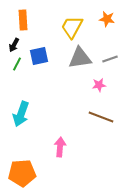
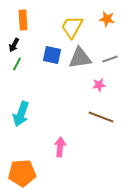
blue square: moved 13 px right, 1 px up; rotated 24 degrees clockwise
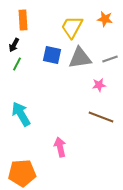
orange star: moved 2 px left
cyan arrow: rotated 130 degrees clockwise
pink arrow: rotated 18 degrees counterclockwise
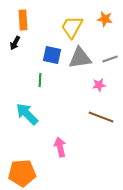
black arrow: moved 1 px right, 2 px up
green line: moved 23 px right, 16 px down; rotated 24 degrees counterclockwise
cyan arrow: moved 6 px right; rotated 15 degrees counterclockwise
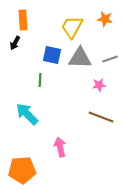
gray triangle: rotated 10 degrees clockwise
orange pentagon: moved 3 px up
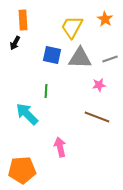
orange star: rotated 21 degrees clockwise
green line: moved 6 px right, 11 px down
brown line: moved 4 px left
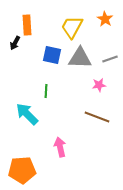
orange rectangle: moved 4 px right, 5 px down
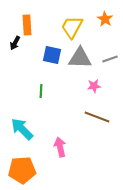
pink star: moved 5 px left, 1 px down
green line: moved 5 px left
cyan arrow: moved 5 px left, 15 px down
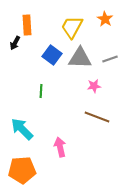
blue square: rotated 24 degrees clockwise
